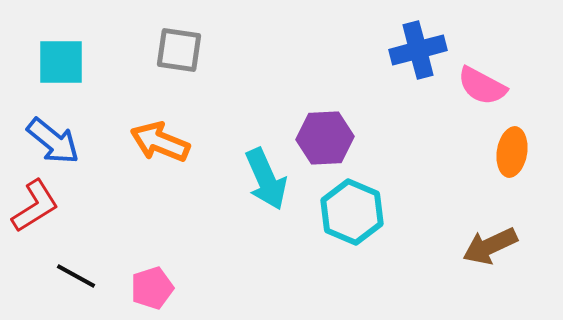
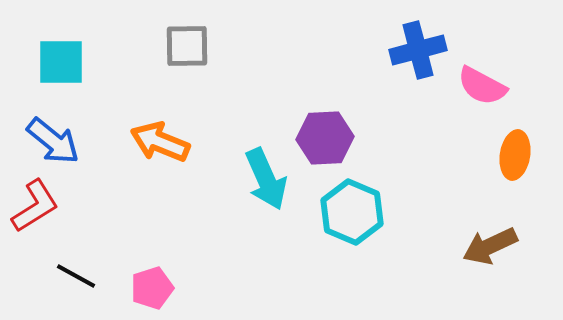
gray square: moved 8 px right, 4 px up; rotated 9 degrees counterclockwise
orange ellipse: moved 3 px right, 3 px down
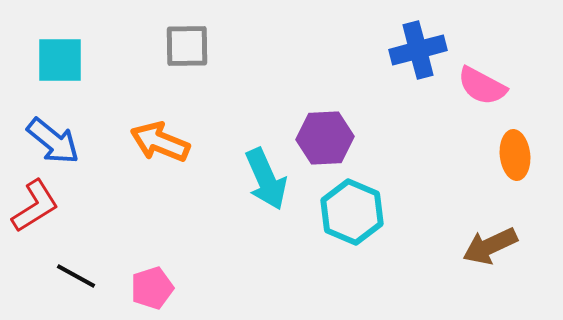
cyan square: moved 1 px left, 2 px up
orange ellipse: rotated 15 degrees counterclockwise
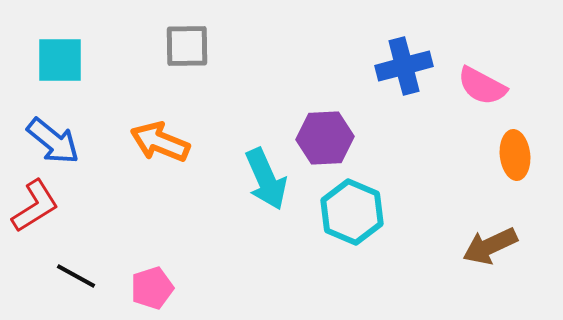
blue cross: moved 14 px left, 16 px down
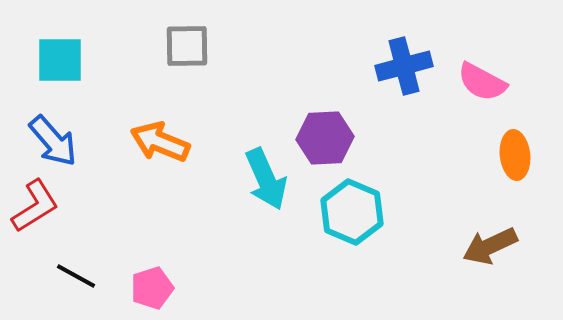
pink semicircle: moved 4 px up
blue arrow: rotated 10 degrees clockwise
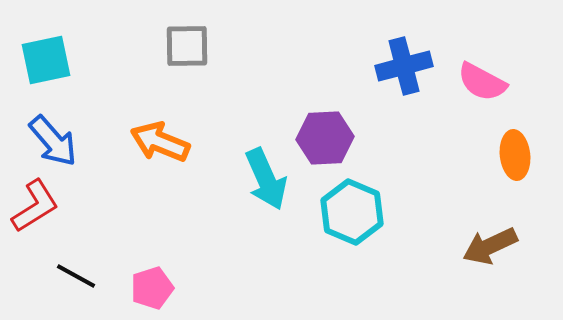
cyan square: moved 14 px left; rotated 12 degrees counterclockwise
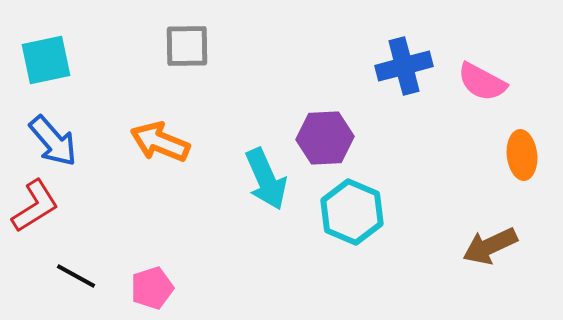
orange ellipse: moved 7 px right
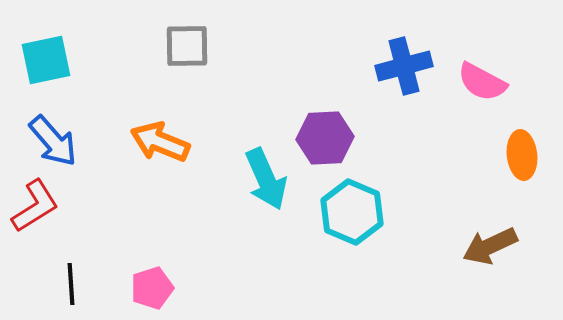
black line: moved 5 px left, 8 px down; rotated 57 degrees clockwise
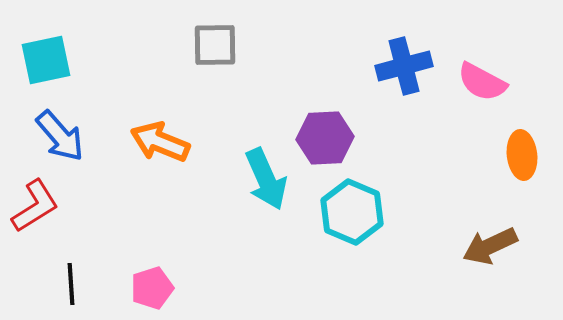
gray square: moved 28 px right, 1 px up
blue arrow: moved 7 px right, 5 px up
